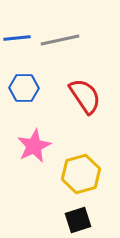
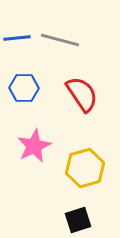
gray line: rotated 27 degrees clockwise
red semicircle: moved 3 px left, 2 px up
yellow hexagon: moved 4 px right, 6 px up
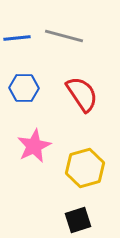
gray line: moved 4 px right, 4 px up
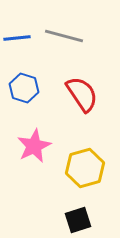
blue hexagon: rotated 16 degrees clockwise
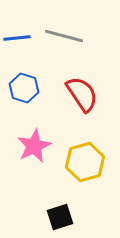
yellow hexagon: moved 6 px up
black square: moved 18 px left, 3 px up
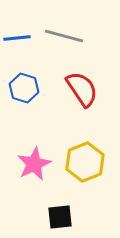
red semicircle: moved 5 px up
pink star: moved 18 px down
yellow hexagon: rotated 6 degrees counterclockwise
black square: rotated 12 degrees clockwise
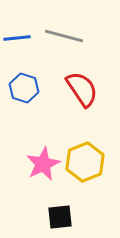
pink star: moved 9 px right
